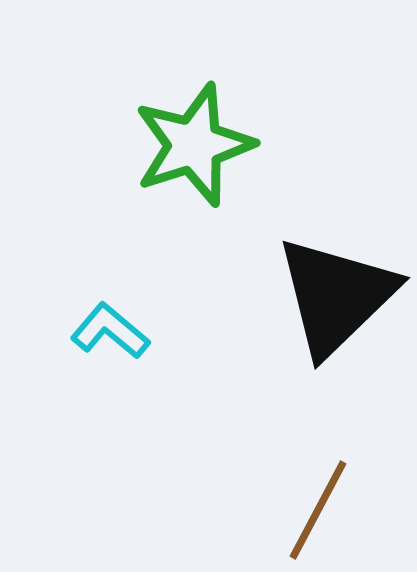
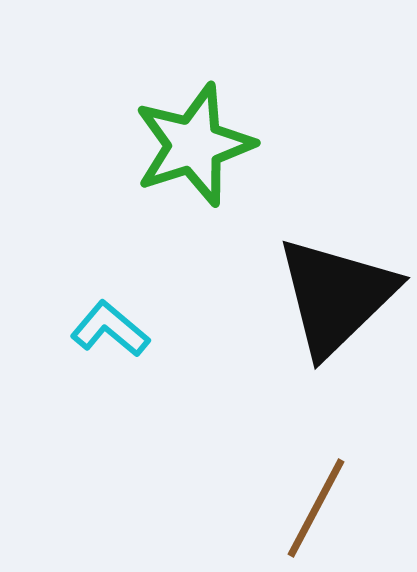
cyan L-shape: moved 2 px up
brown line: moved 2 px left, 2 px up
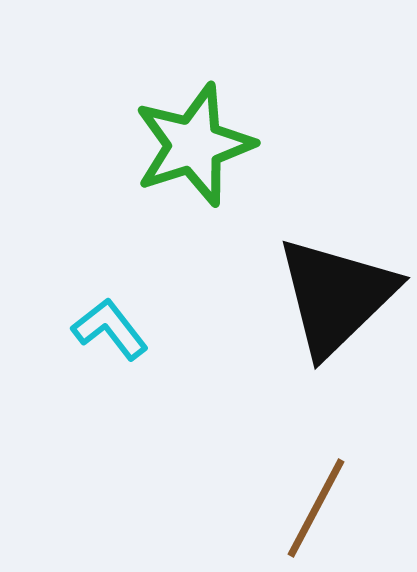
cyan L-shape: rotated 12 degrees clockwise
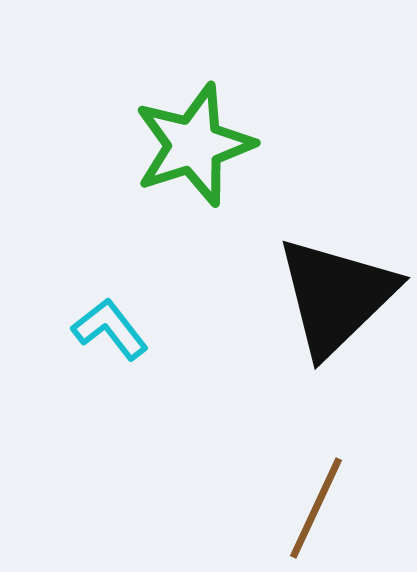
brown line: rotated 3 degrees counterclockwise
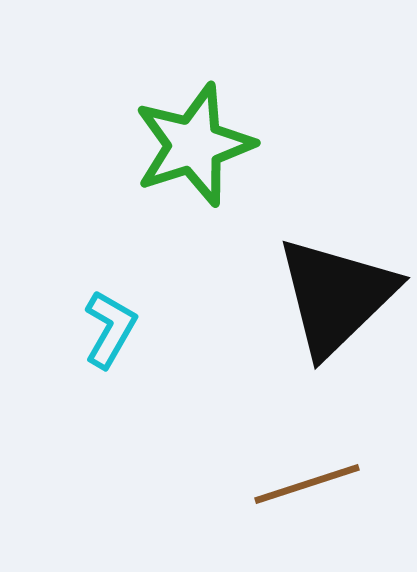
cyan L-shape: rotated 68 degrees clockwise
brown line: moved 9 px left, 24 px up; rotated 47 degrees clockwise
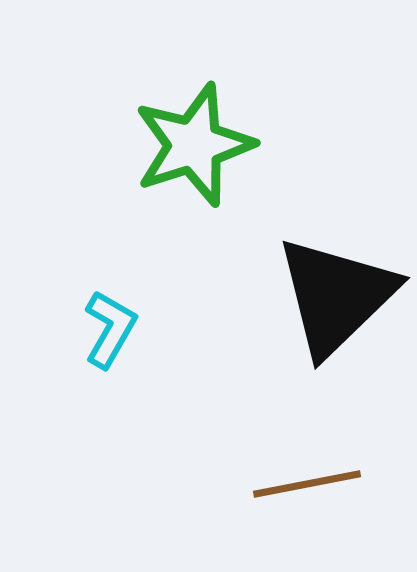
brown line: rotated 7 degrees clockwise
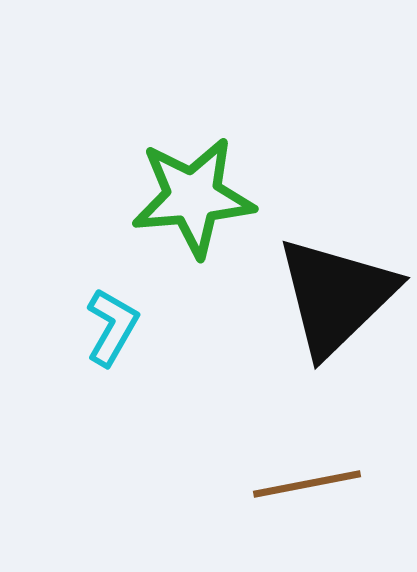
green star: moved 1 px left, 52 px down; rotated 13 degrees clockwise
cyan L-shape: moved 2 px right, 2 px up
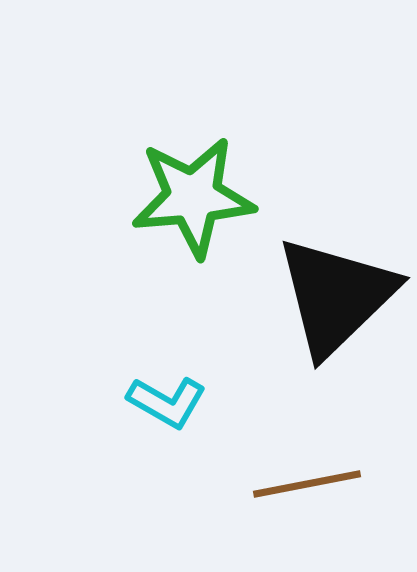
cyan L-shape: moved 55 px right, 75 px down; rotated 90 degrees clockwise
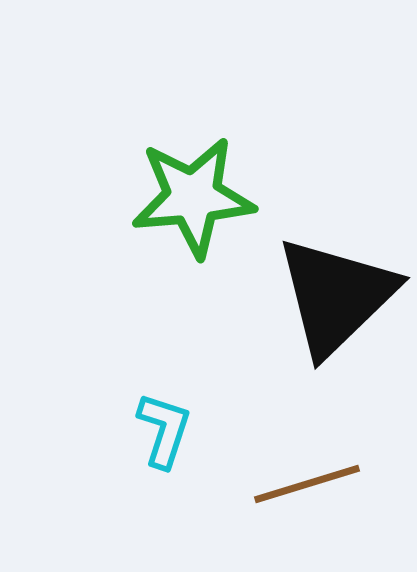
cyan L-shape: moved 3 px left, 28 px down; rotated 102 degrees counterclockwise
brown line: rotated 6 degrees counterclockwise
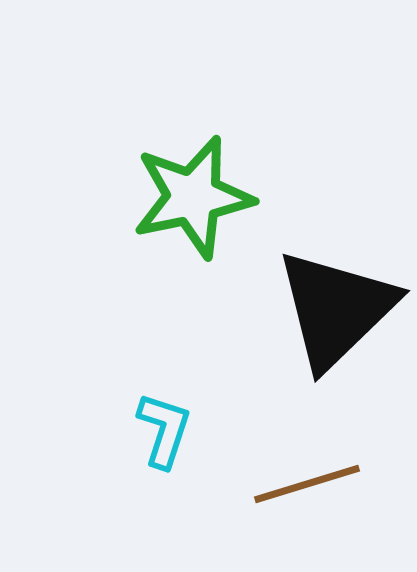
green star: rotated 7 degrees counterclockwise
black triangle: moved 13 px down
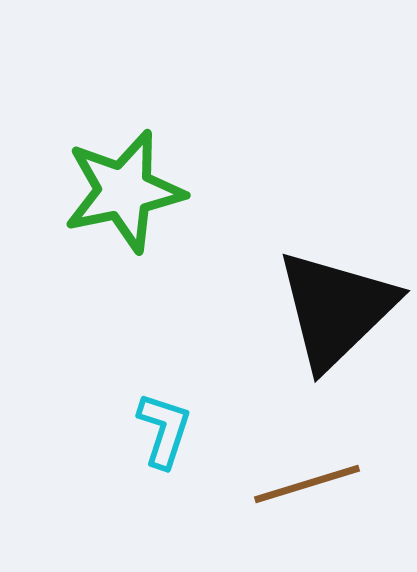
green star: moved 69 px left, 6 px up
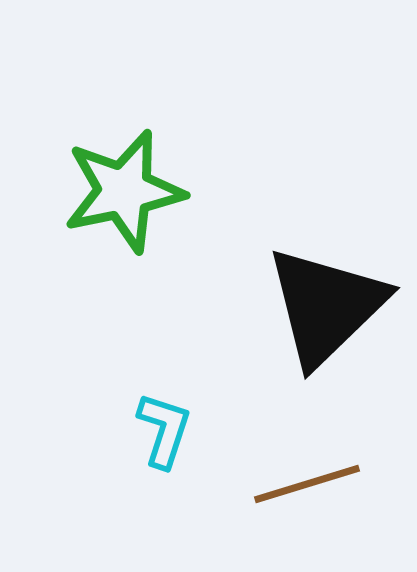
black triangle: moved 10 px left, 3 px up
